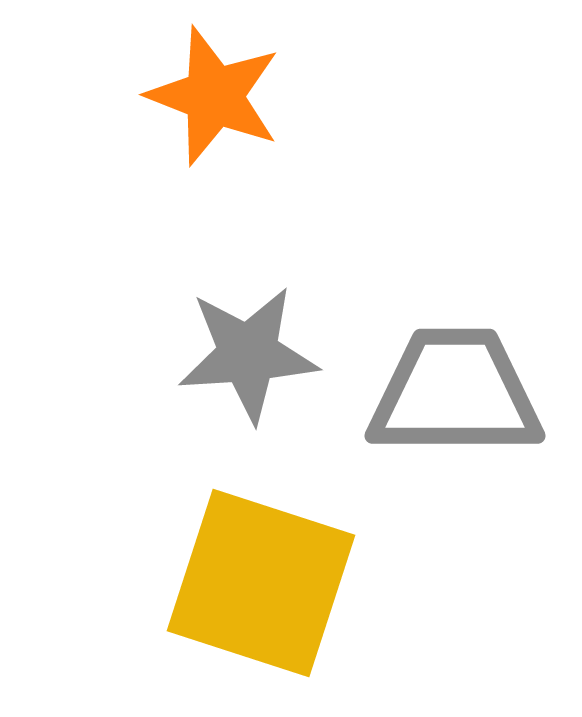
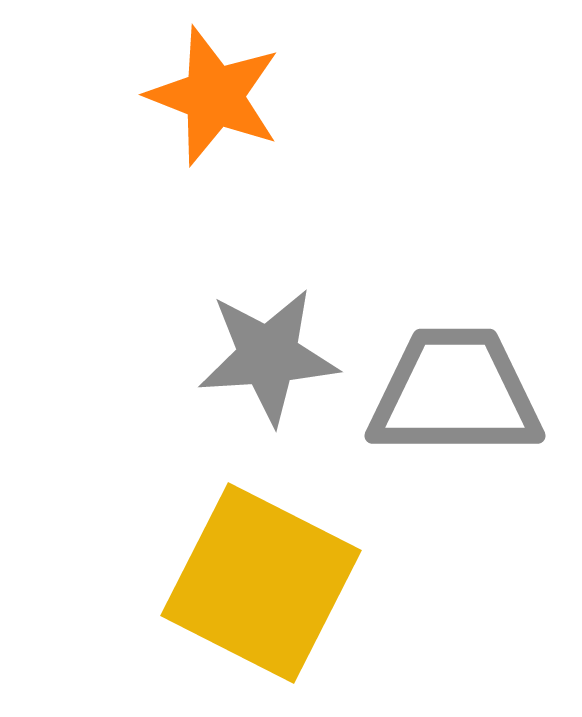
gray star: moved 20 px right, 2 px down
yellow square: rotated 9 degrees clockwise
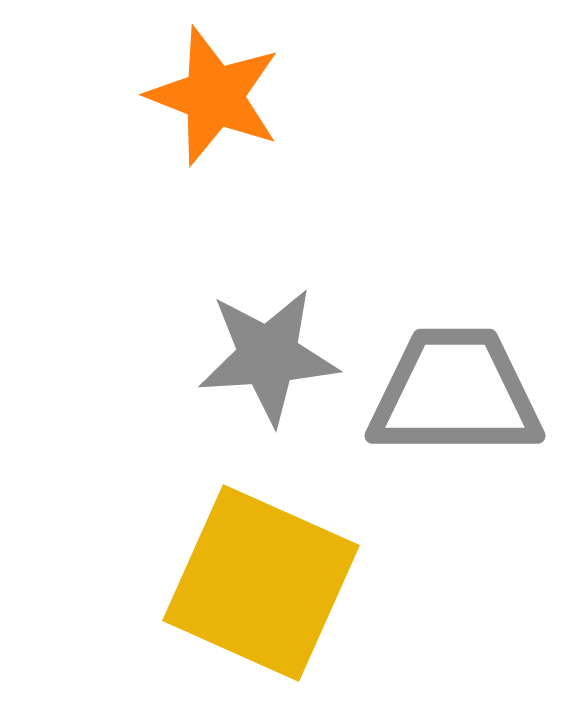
yellow square: rotated 3 degrees counterclockwise
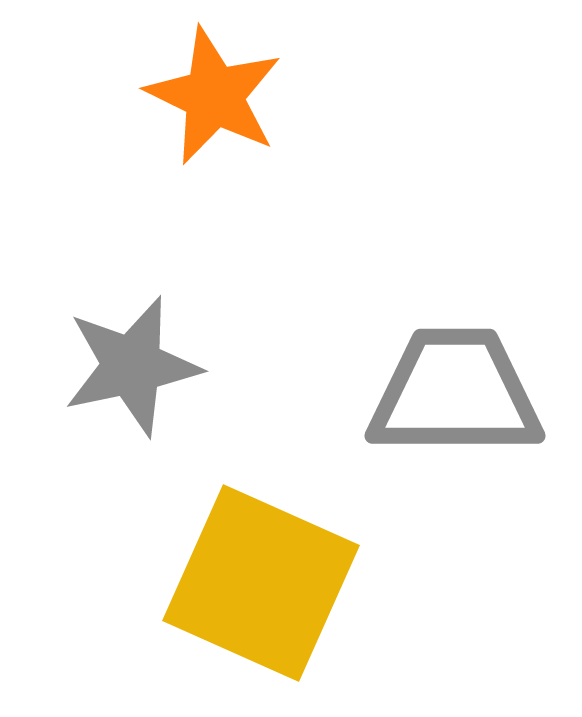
orange star: rotated 5 degrees clockwise
gray star: moved 136 px left, 10 px down; rotated 8 degrees counterclockwise
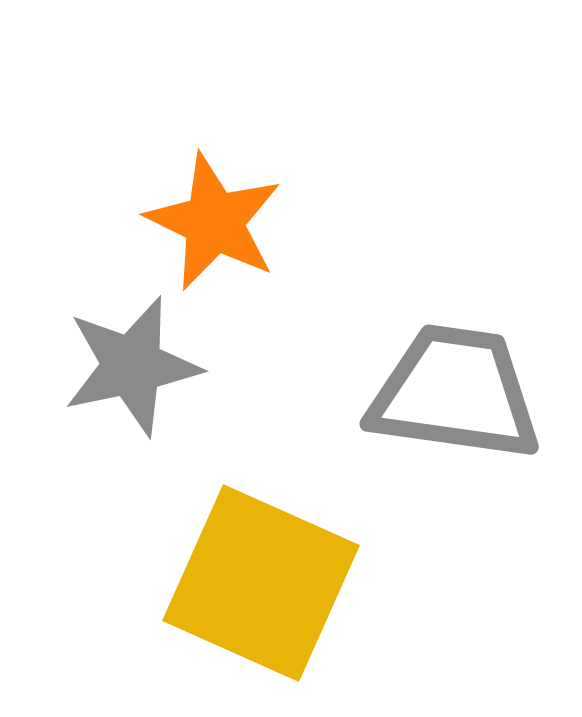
orange star: moved 126 px down
gray trapezoid: rotated 8 degrees clockwise
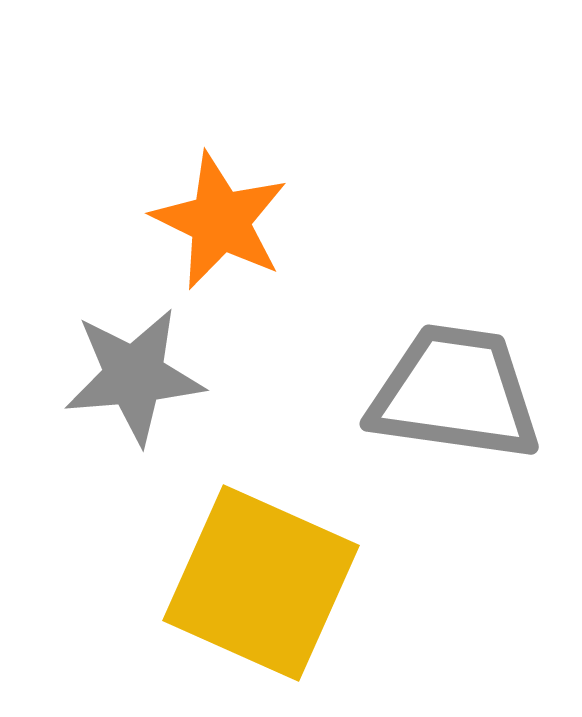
orange star: moved 6 px right, 1 px up
gray star: moved 2 px right, 10 px down; rotated 7 degrees clockwise
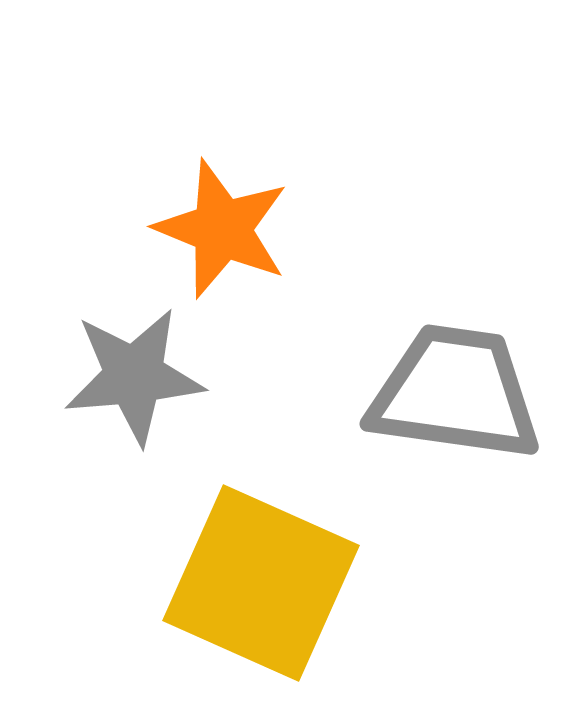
orange star: moved 2 px right, 8 px down; rotated 4 degrees counterclockwise
